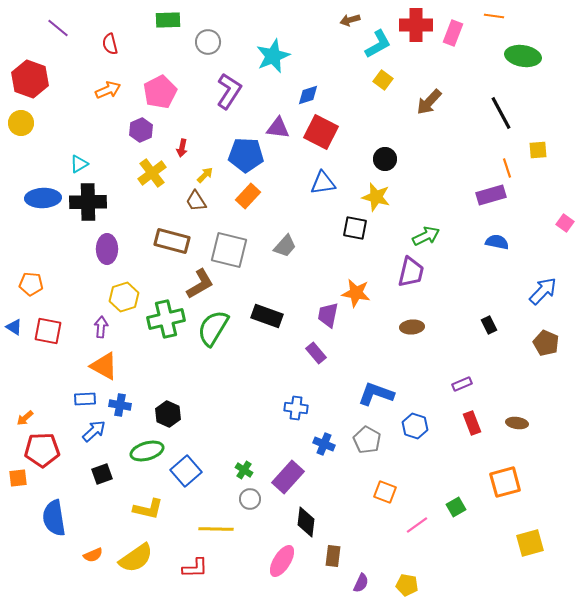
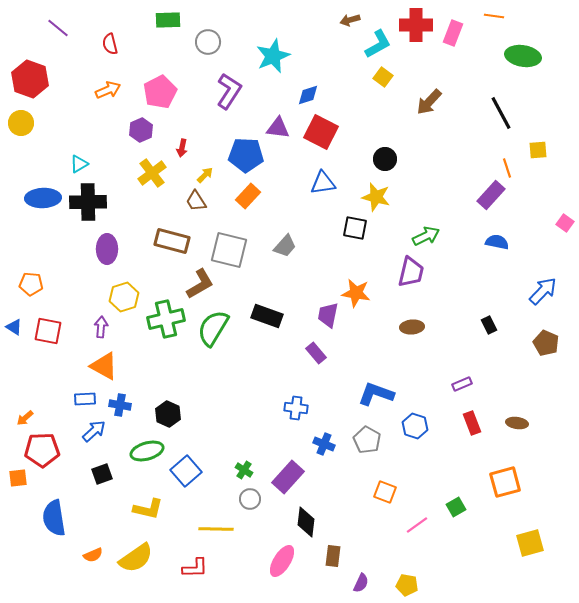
yellow square at (383, 80): moved 3 px up
purple rectangle at (491, 195): rotated 32 degrees counterclockwise
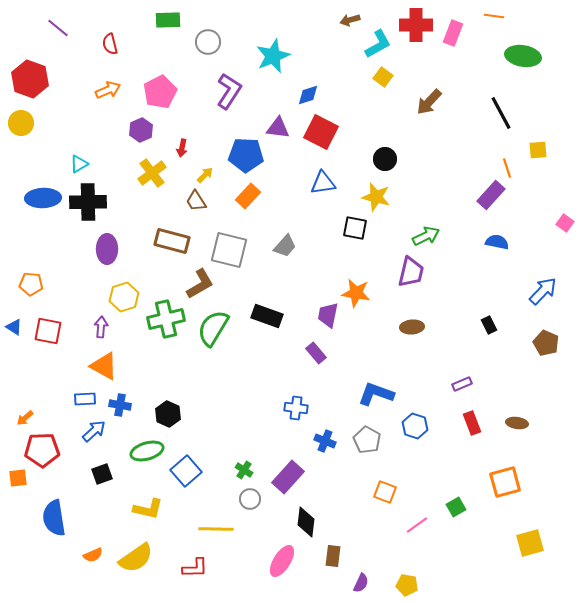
blue cross at (324, 444): moved 1 px right, 3 px up
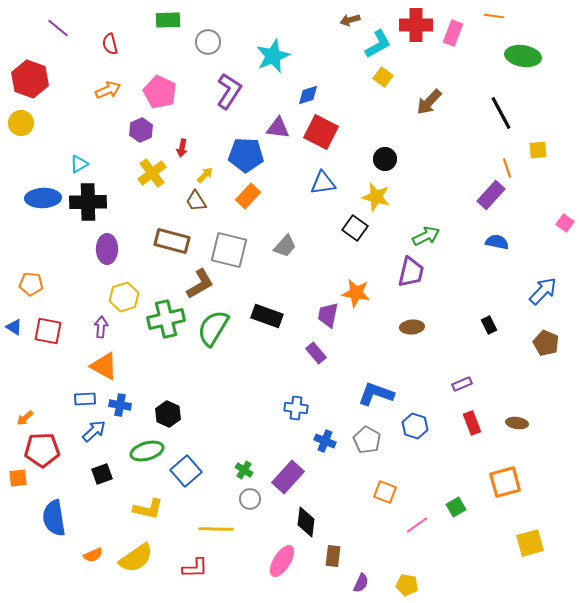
pink pentagon at (160, 92): rotated 20 degrees counterclockwise
black square at (355, 228): rotated 25 degrees clockwise
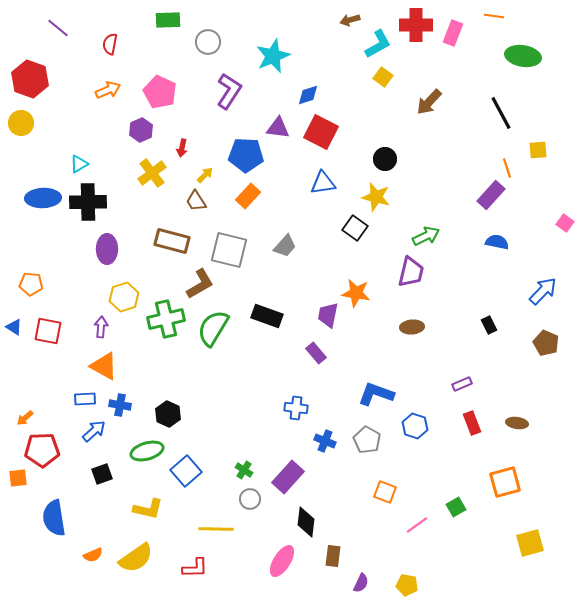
red semicircle at (110, 44): rotated 25 degrees clockwise
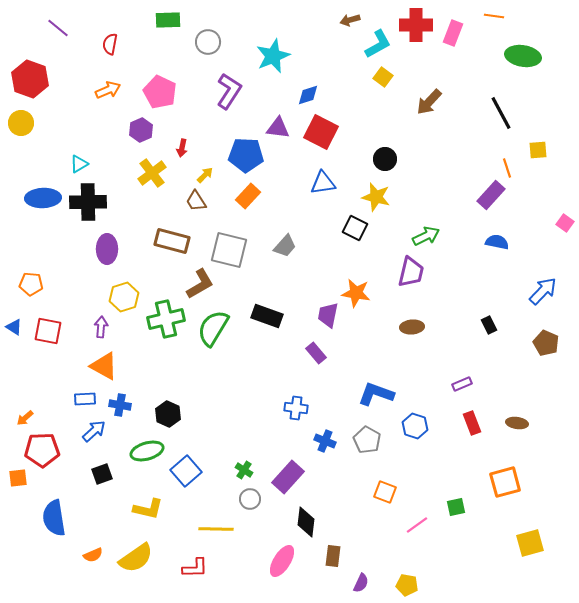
black square at (355, 228): rotated 10 degrees counterclockwise
green square at (456, 507): rotated 18 degrees clockwise
